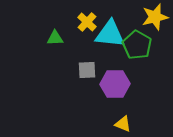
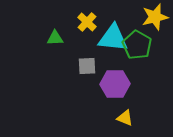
cyan triangle: moved 3 px right, 4 px down
gray square: moved 4 px up
yellow triangle: moved 2 px right, 6 px up
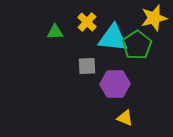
yellow star: moved 1 px left, 1 px down
green triangle: moved 6 px up
green pentagon: rotated 8 degrees clockwise
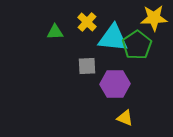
yellow star: rotated 12 degrees clockwise
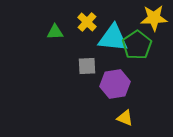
purple hexagon: rotated 8 degrees counterclockwise
